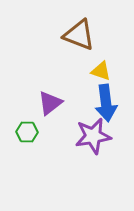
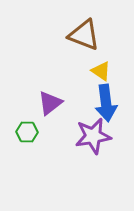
brown triangle: moved 5 px right
yellow triangle: rotated 15 degrees clockwise
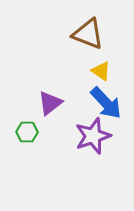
brown triangle: moved 4 px right, 1 px up
blue arrow: rotated 36 degrees counterclockwise
purple star: rotated 9 degrees counterclockwise
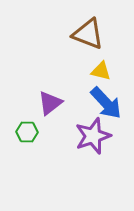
yellow triangle: rotated 20 degrees counterclockwise
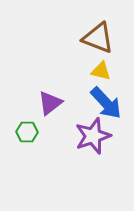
brown triangle: moved 10 px right, 4 px down
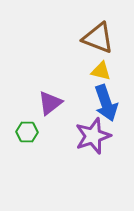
blue arrow: rotated 24 degrees clockwise
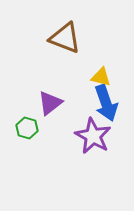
brown triangle: moved 33 px left
yellow triangle: moved 6 px down
green hexagon: moved 4 px up; rotated 15 degrees clockwise
purple star: rotated 24 degrees counterclockwise
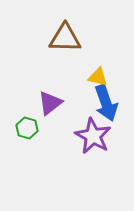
brown triangle: rotated 20 degrees counterclockwise
yellow triangle: moved 3 px left
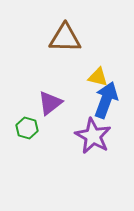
blue arrow: moved 3 px up; rotated 141 degrees counterclockwise
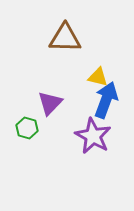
purple triangle: rotated 8 degrees counterclockwise
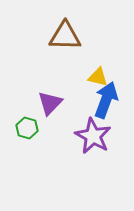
brown triangle: moved 2 px up
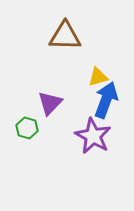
yellow triangle: rotated 30 degrees counterclockwise
